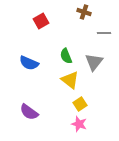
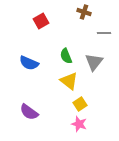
yellow triangle: moved 1 px left, 1 px down
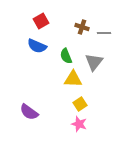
brown cross: moved 2 px left, 15 px down
blue semicircle: moved 8 px right, 17 px up
yellow triangle: moved 4 px right, 2 px up; rotated 36 degrees counterclockwise
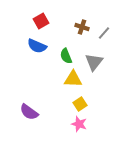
gray line: rotated 48 degrees counterclockwise
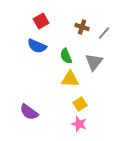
yellow triangle: moved 3 px left
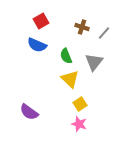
blue semicircle: moved 1 px up
yellow triangle: rotated 42 degrees clockwise
